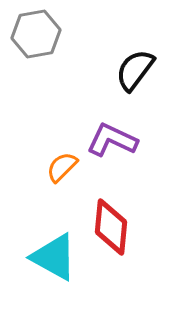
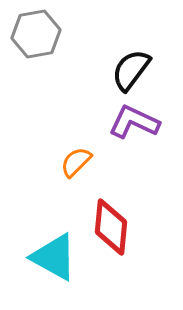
black semicircle: moved 4 px left
purple L-shape: moved 22 px right, 18 px up
orange semicircle: moved 14 px right, 5 px up
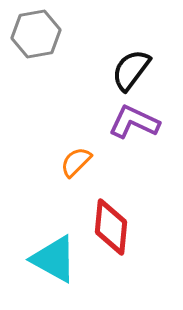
cyan triangle: moved 2 px down
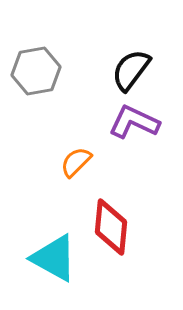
gray hexagon: moved 37 px down
cyan triangle: moved 1 px up
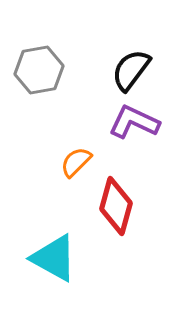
gray hexagon: moved 3 px right, 1 px up
red diamond: moved 5 px right, 21 px up; rotated 10 degrees clockwise
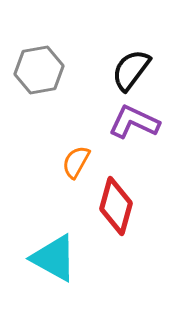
orange semicircle: rotated 16 degrees counterclockwise
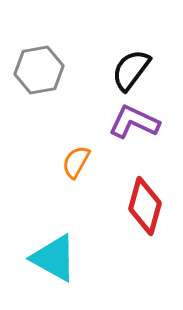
red diamond: moved 29 px right
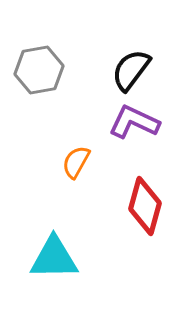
cyan triangle: rotated 30 degrees counterclockwise
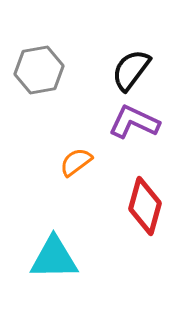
orange semicircle: rotated 24 degrees clockwise
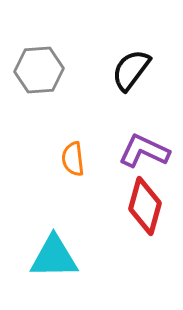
gray hexagon: rotated 6 degrees clockwise
purple L-shape: moved 10 px right, 29 px down
orange semicircle: moved 3 px left, 3 px up; rotated 60 degrees counterclockwise
cyan triangle: moved 1 px up
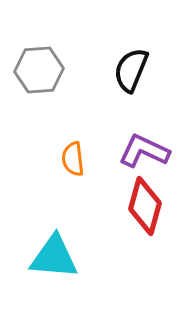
black semicircle: rotated 15 degrees counterclockwise
cyan triangle: rotated 6 degrees clockwise
